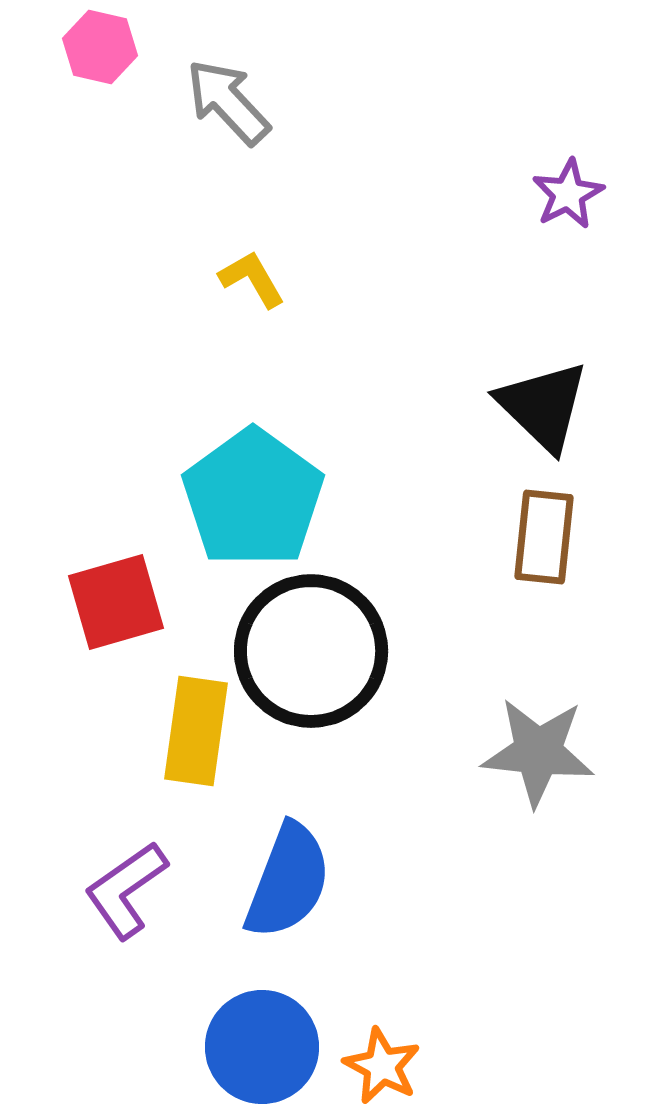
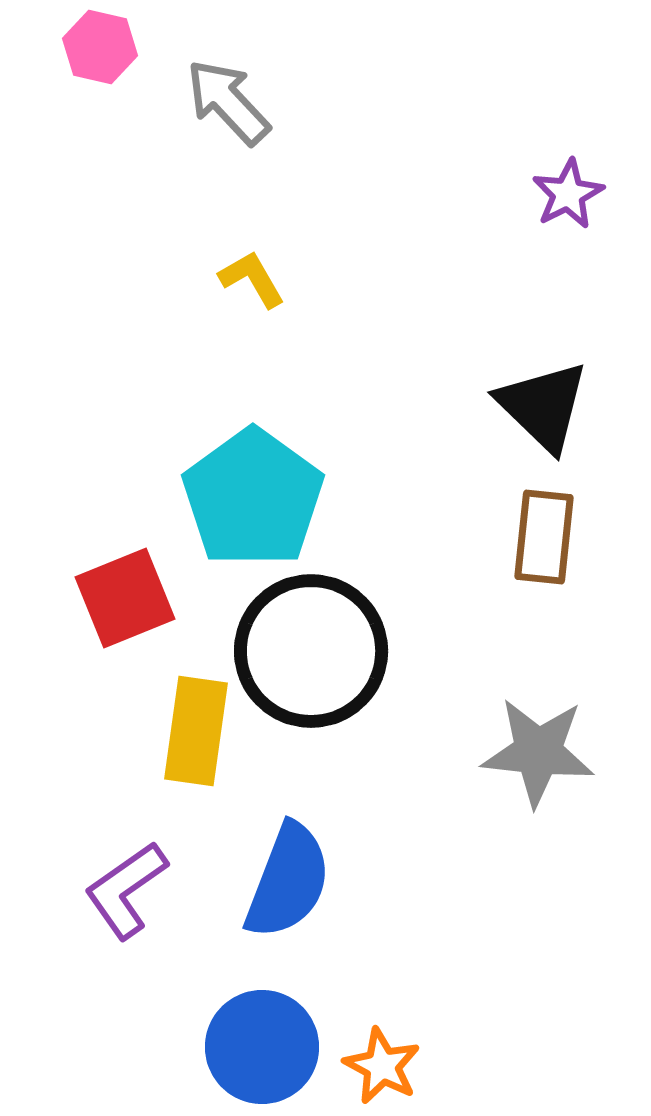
red square: moved 9 px right, 4 px up; rotated 6 degrees counterclockwise
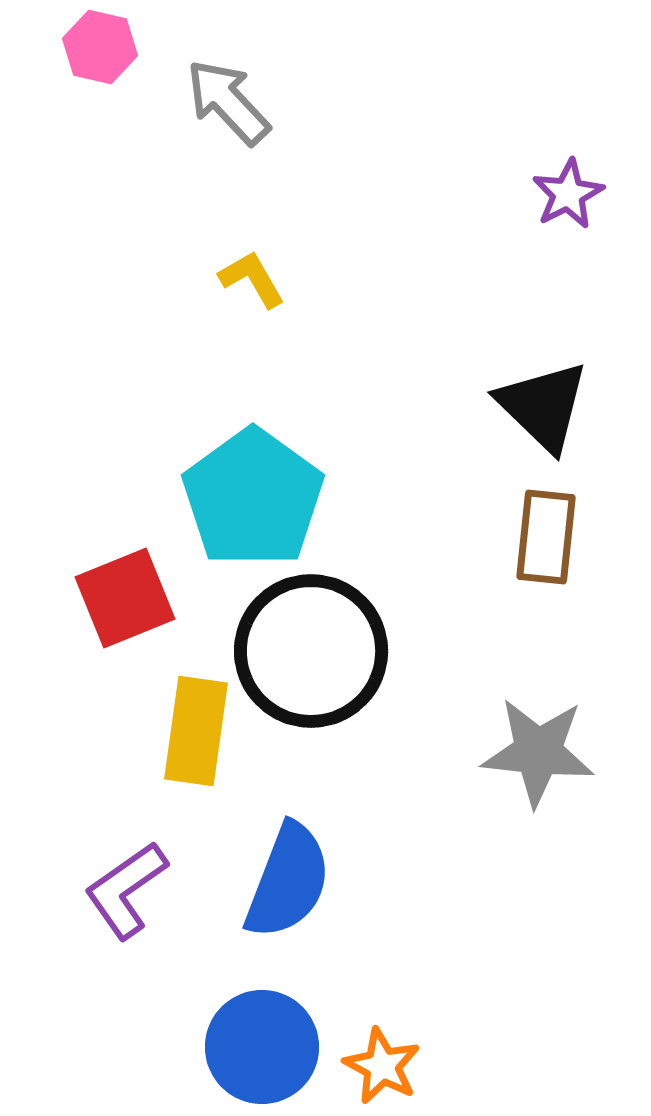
brown rectangle: moved 2 px right
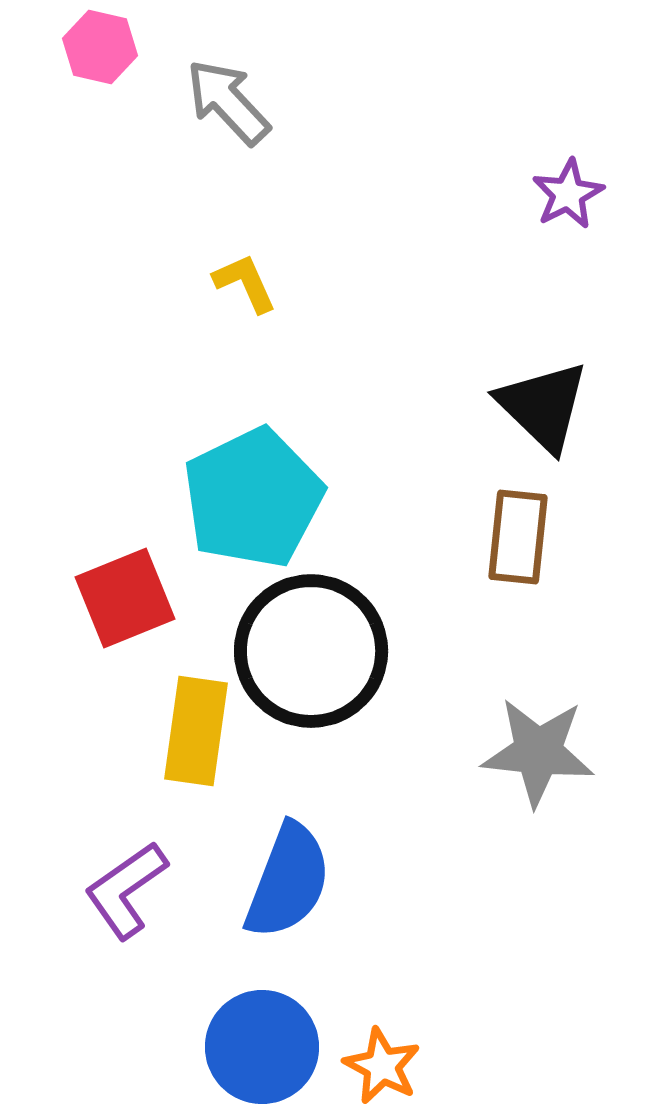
yellow L-shape: moved 7 px left, 4 px down; rotated 6 degrees clockwise
cyan pentagon: rotated 10 degrees clockwise
brown rectangle: moved 28 px left
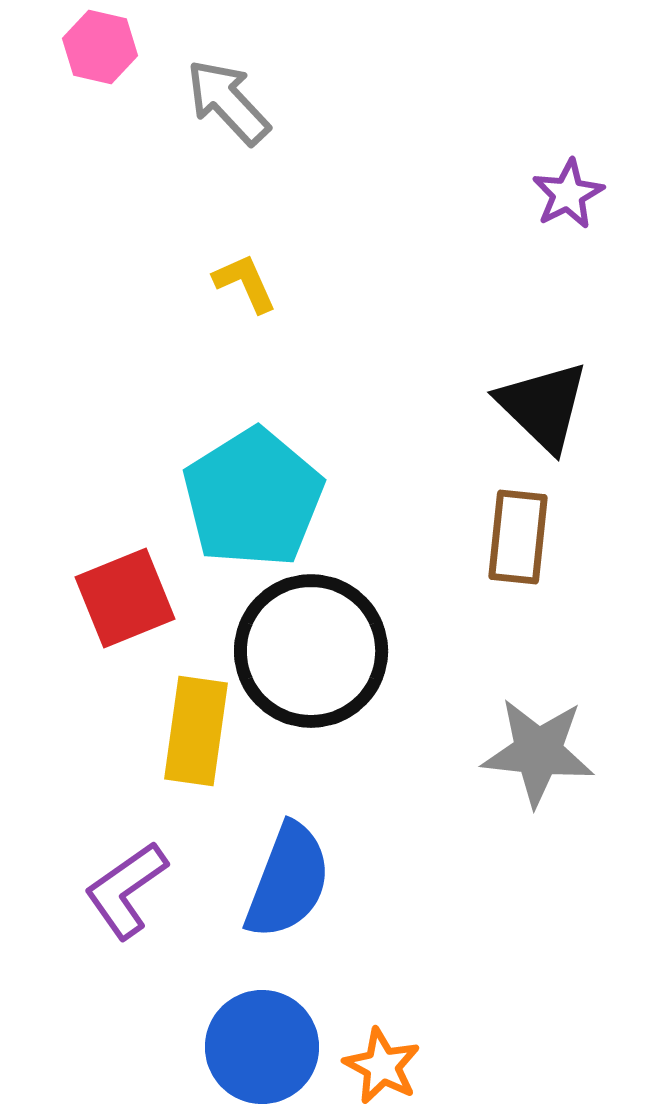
cyan pentagon: rotated 6 degrees counterclockwise
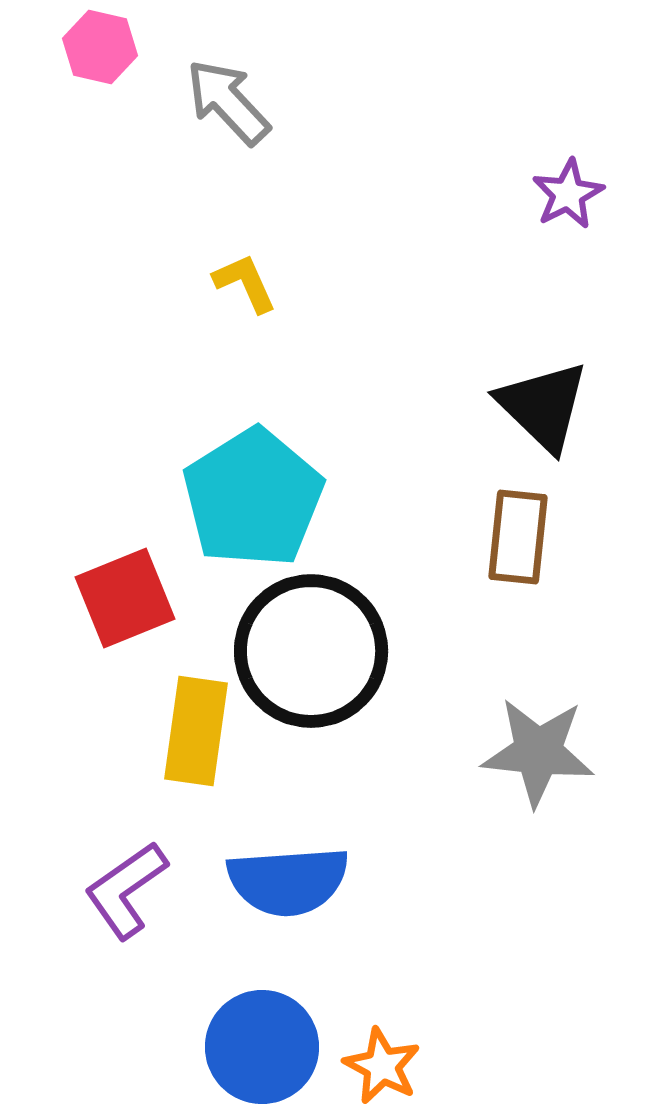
blue semicircle: rotated 65 degrees clockwise
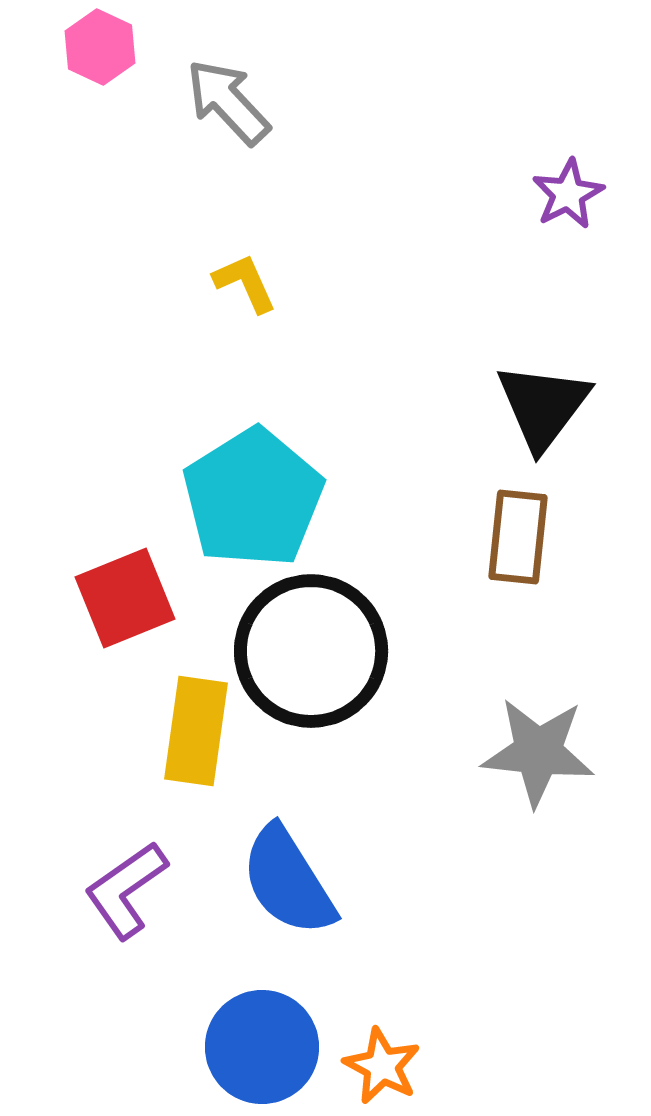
pink hexagon: rotated 12 degrees clockwise
black triangle: rotated 23 degrees clockwise
blue semicircle: rotated 62 degrees clockwise
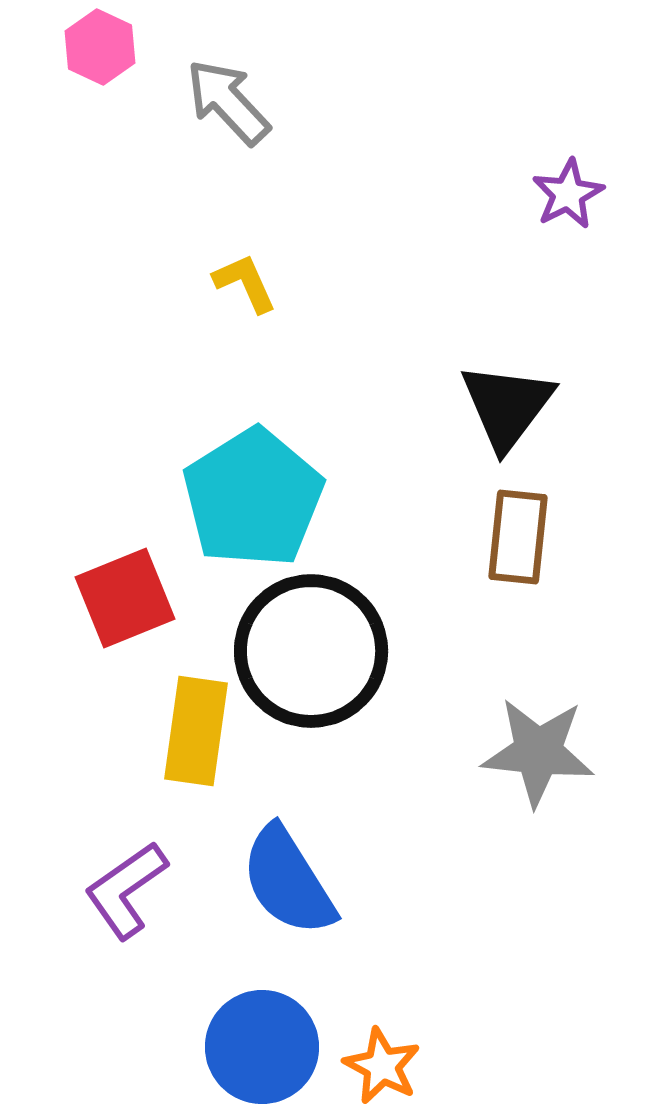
black triangle: moved 36 px left
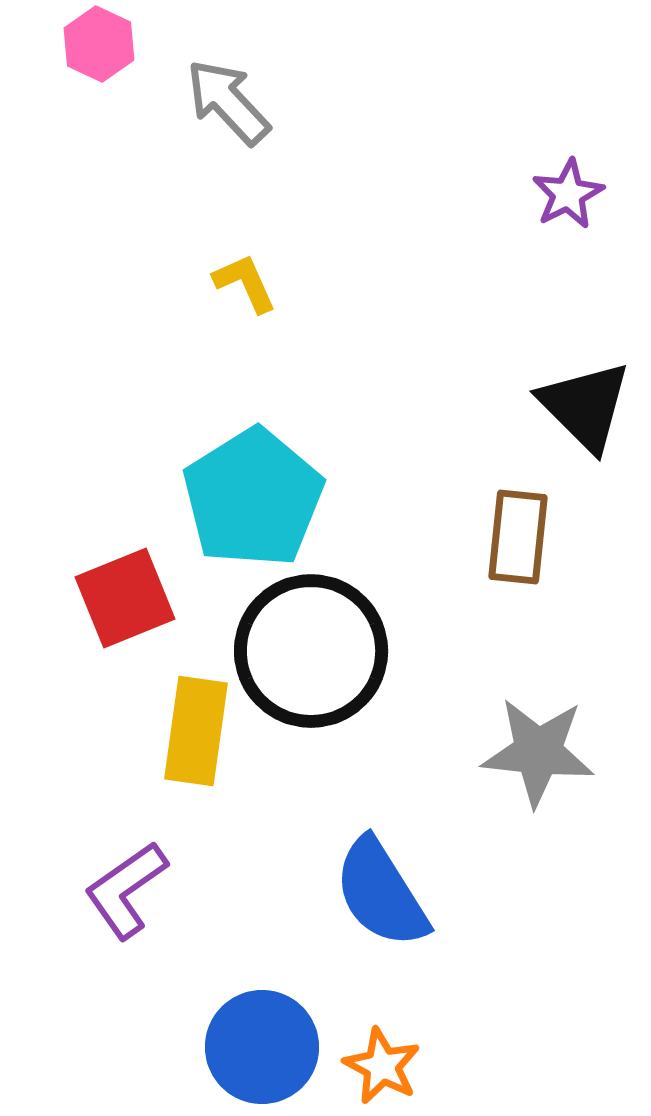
pink hexagon: moved 1 px left, 3 px up
black triangle: moved 78 px right; rotated 22 degrees counterclockwise
blue semicircle: moved 93 px right, 12 px down
